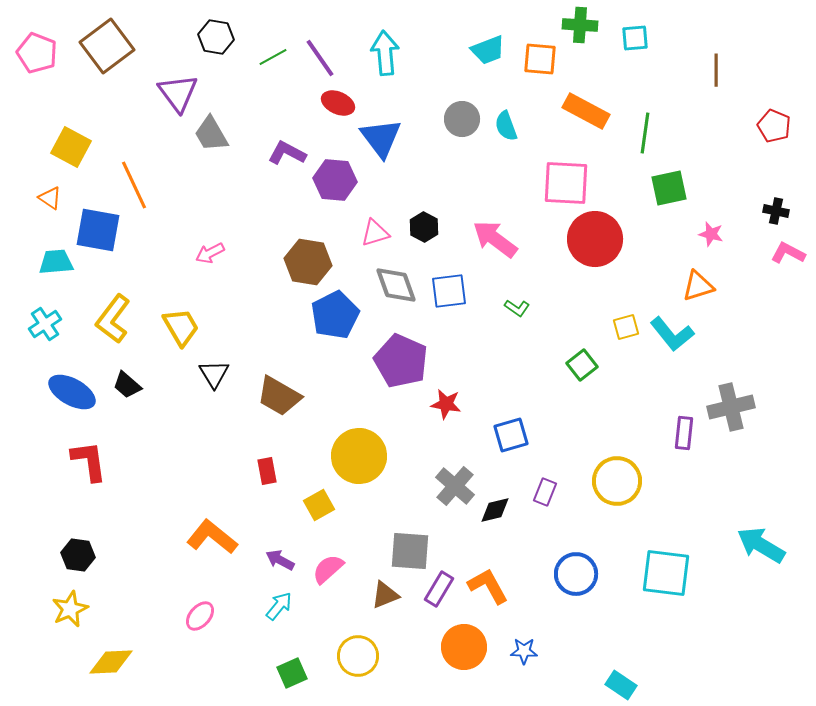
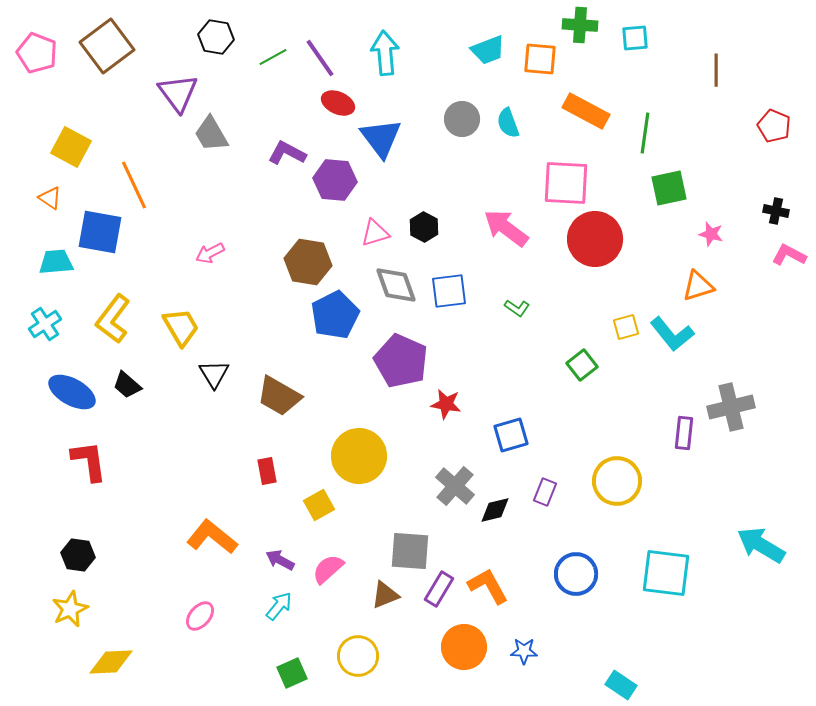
cyan semicircle at (506, 126): moved 2 px right, 3 px up
blue square at (98, 230): moved 2 px right, 2 px down
pink arrow at (495, 239): moved 11 px right, 11 px up
pink L-shape at (788, 253): moved 1 px right, 2 px down
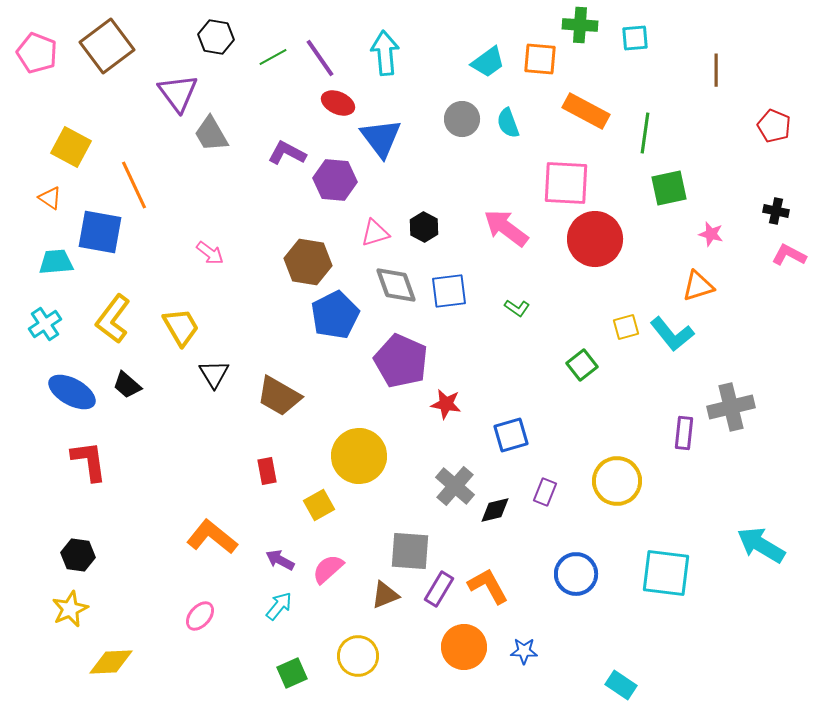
cyan trapezoid at (488, 50): moved 12 px down; rotated 15 degrees counterclockwise
pink arrow at (210, 253): rotated 116 degrees counterclockwise
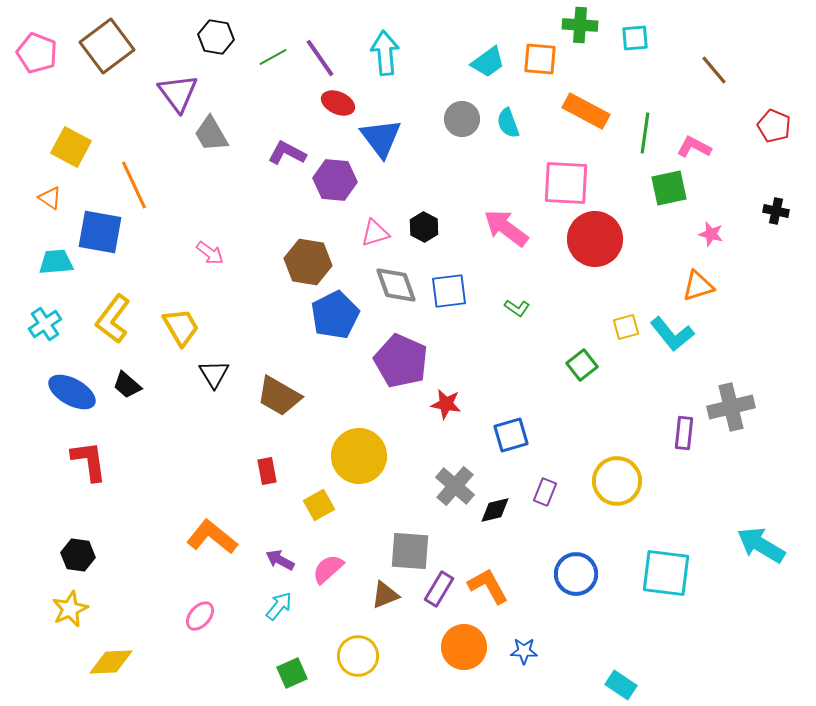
brown line at (716, 70): moved 2 px left; rotated 40 degrees counterclockwise
pink L-shape at (789, 255): moved 95 px left, 108 px up
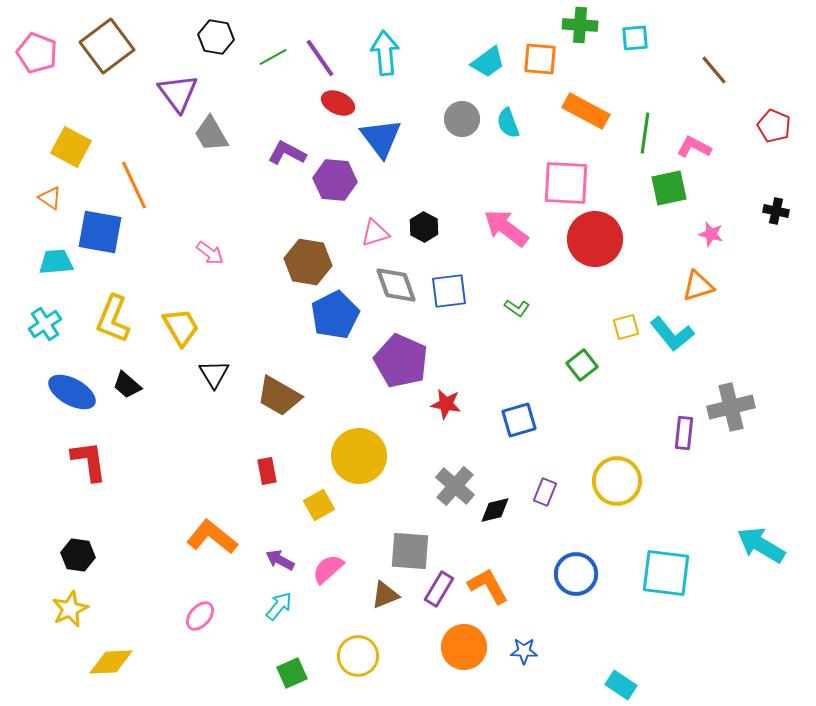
yellow L-shape at (113, 319): rotated 15 degrees counterclockwise
blue square at (511, 435): moved 8 px right, 15 px up
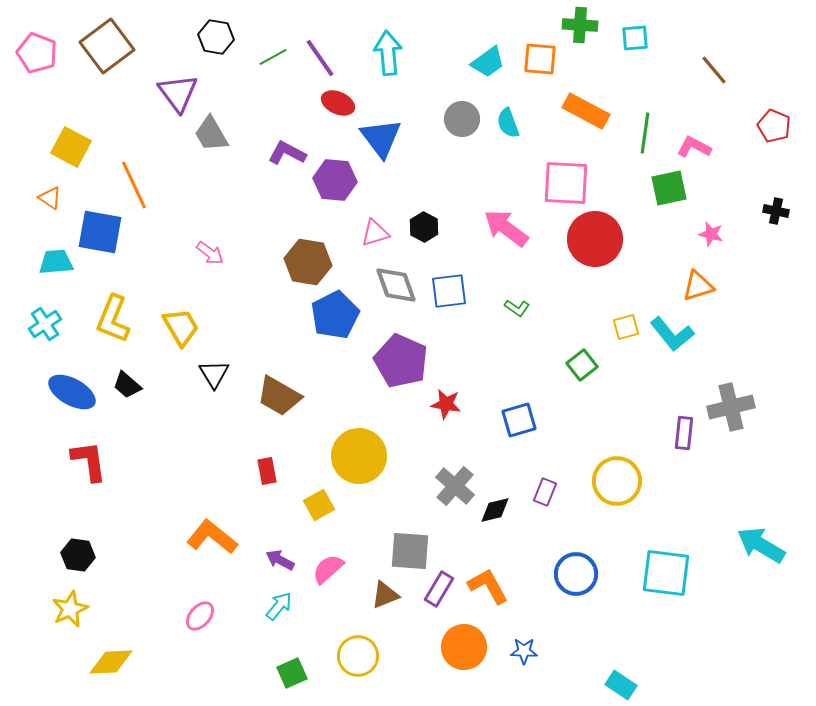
cyan arrow at (385, 53): moved 3 px right
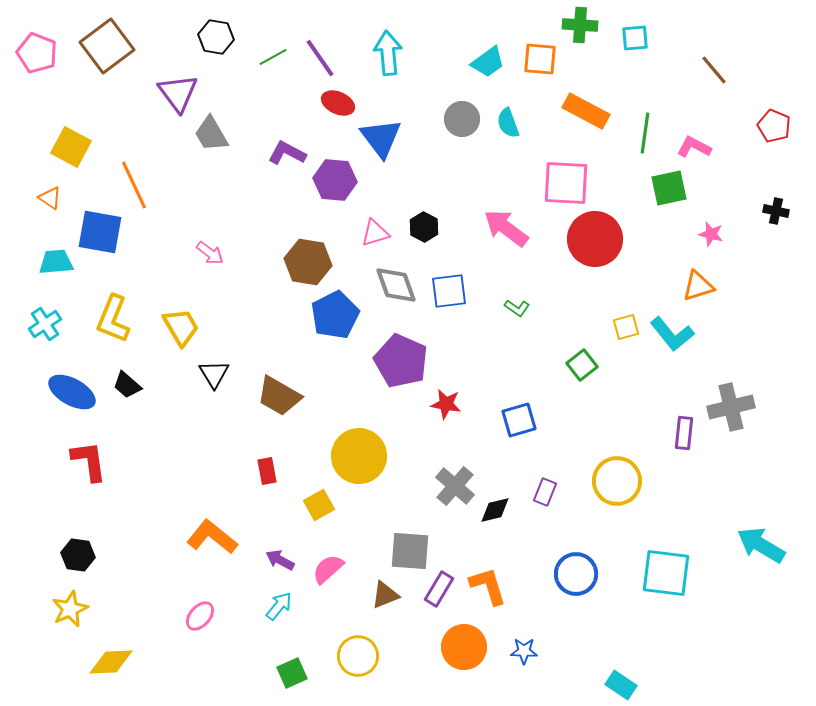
orange L-shape at (488, 586): rotated 12 degrees clockwise
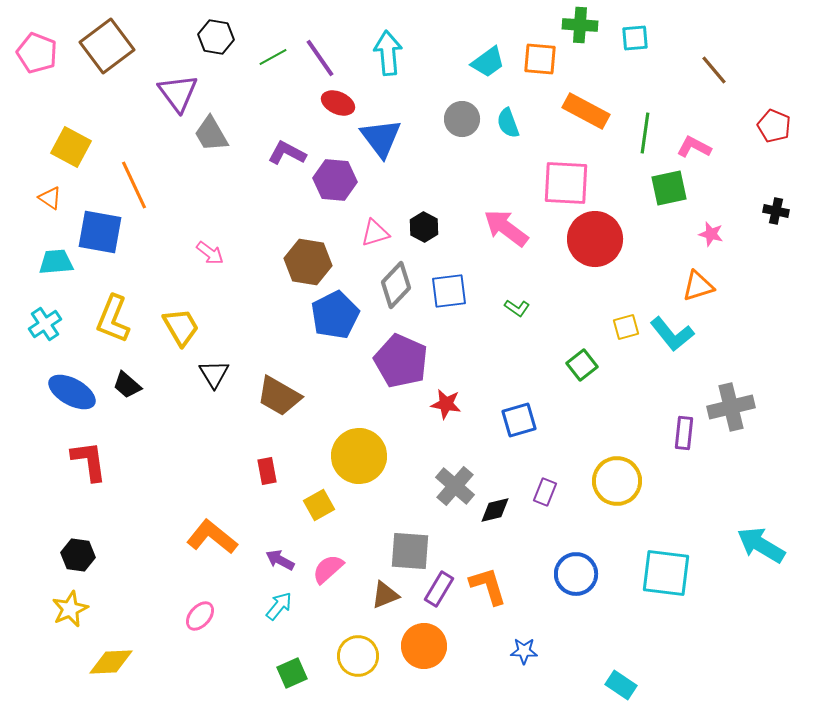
gray diamond at (396, 285): rotated 63 degrees clockwise
orange circle at (464, 647): moved 40 px left, 1 px up
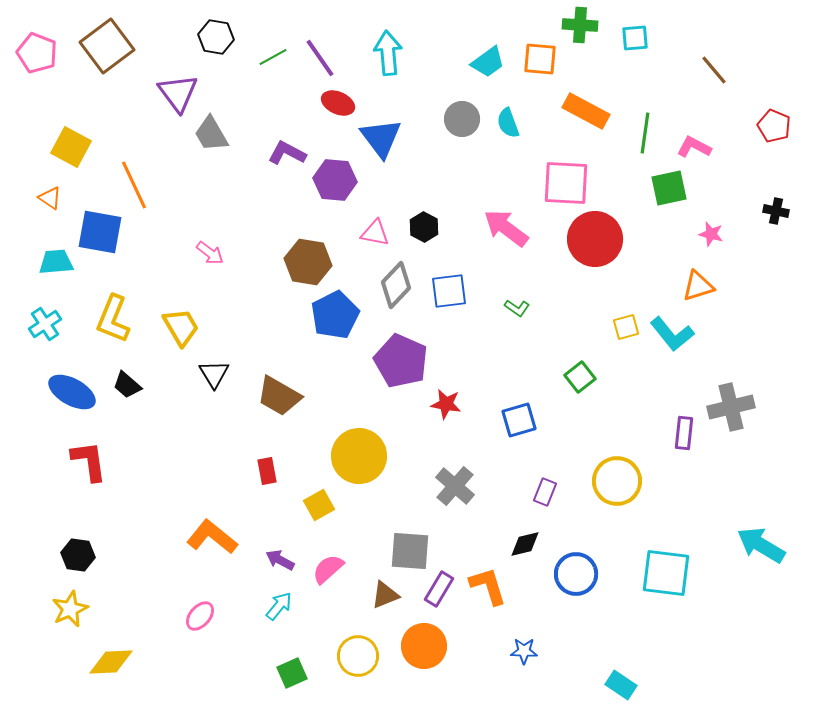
pink triangle at (375, 233): rotated 28 degrees clockwise
green square at (582, 365): moved 2 px left, 12 px down
black diamond at (495, 510): moved 30 px right, 34 px down
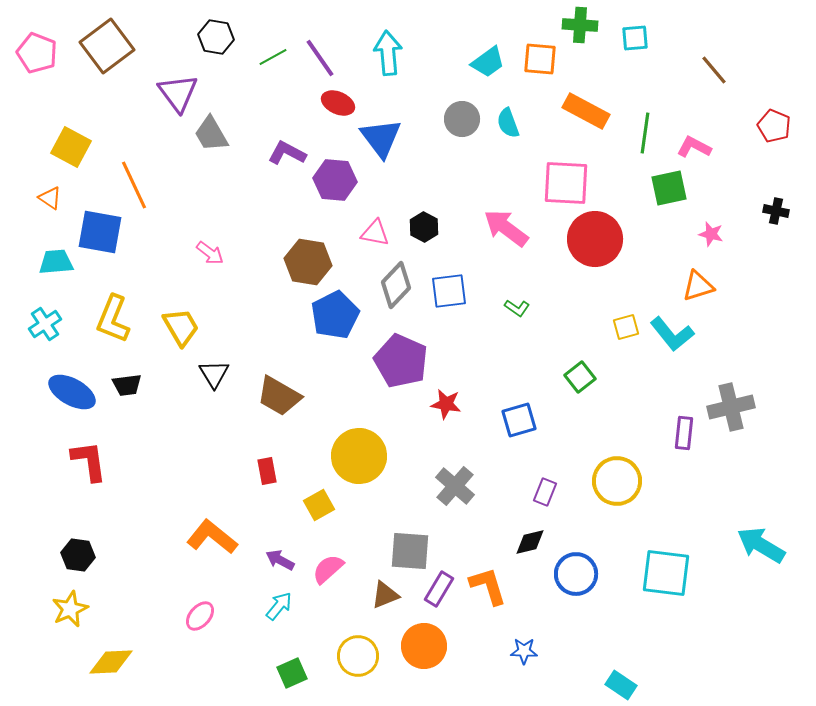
black trapezoid at (127, 385): rotated 48 degrees counterclockwise
black diamond at (525, 544): moved 5 px right, 2 px up
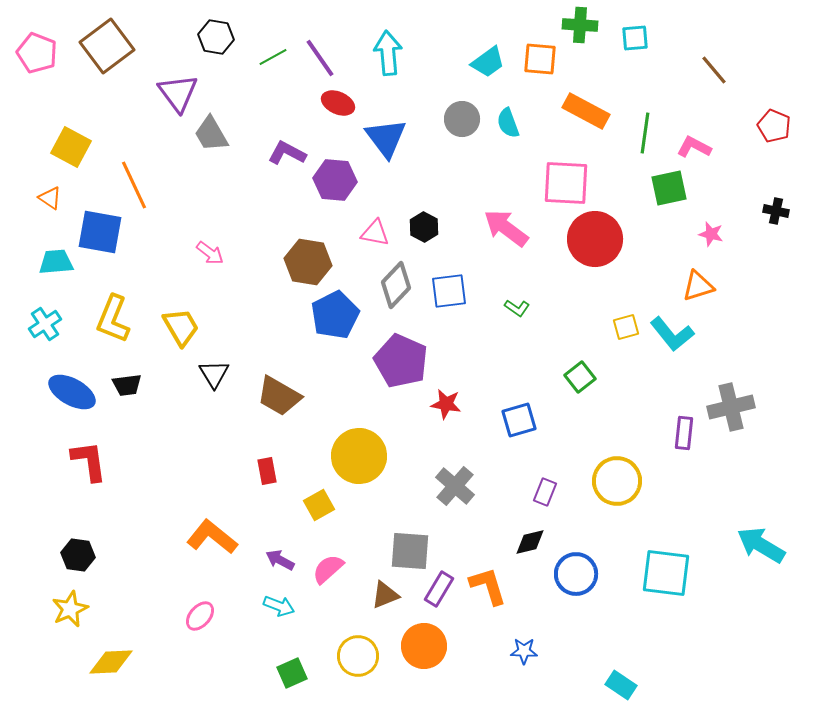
blue triangle at (381, 138): moved 5 px right
cyan arrow at (279, 606): rotated 72 degrees clockwise
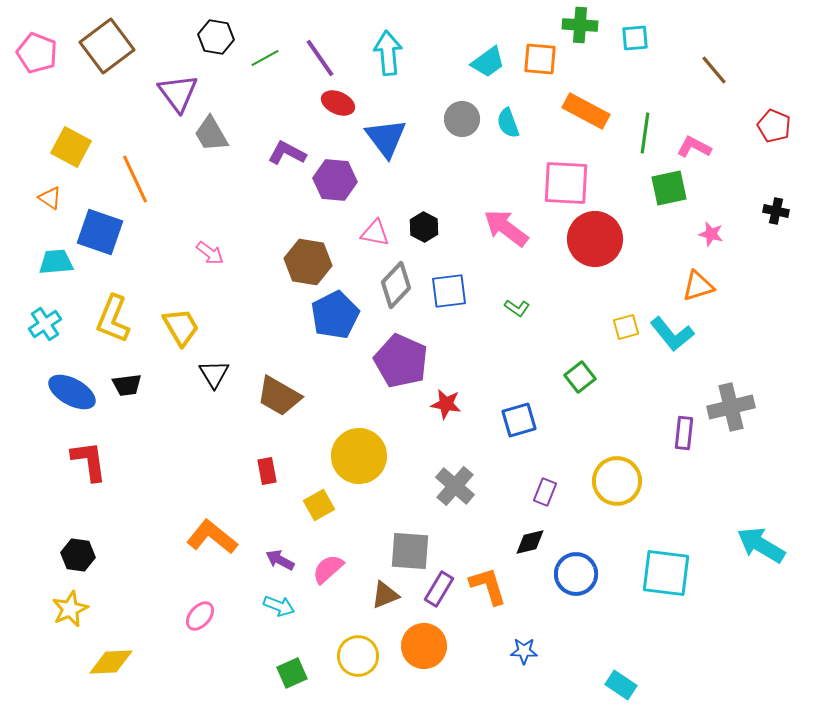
green line at (273, 57): moved 8 px left, 1 px down
orange line at (134, 185): moved 1 px right, 6 px up
blue square at (100, 232): rotated 9 degrees clockwise
